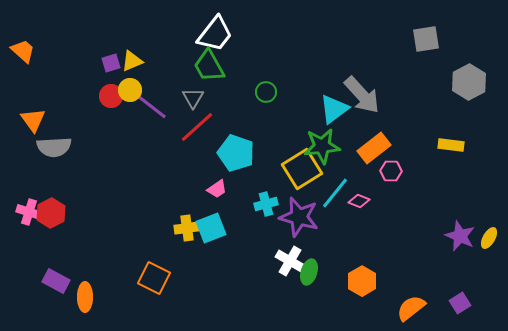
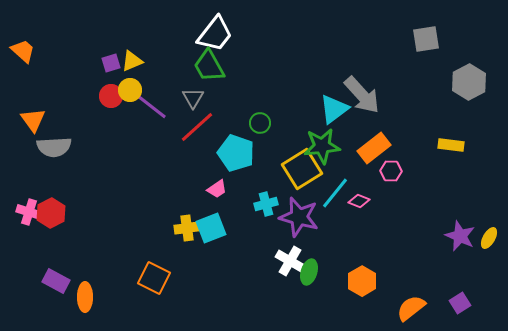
green circle at (266, 92): moved 6 px left, 31 px down
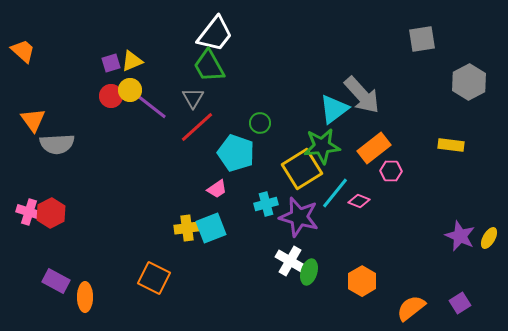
gray square at (426, 39): moved 4 px left
gray semicircle at (54, 147): moved 3 px right, 3 px up
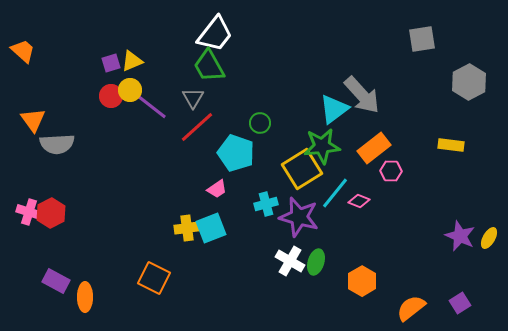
green ellipse at (309, 272): moved 7 px right, 10 px up
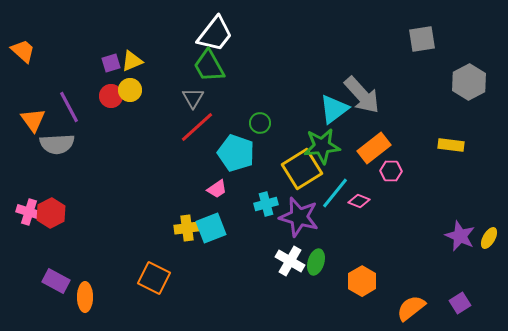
purple line at (152, 107): moved 83 px left; rotated 24 degrees clockwise
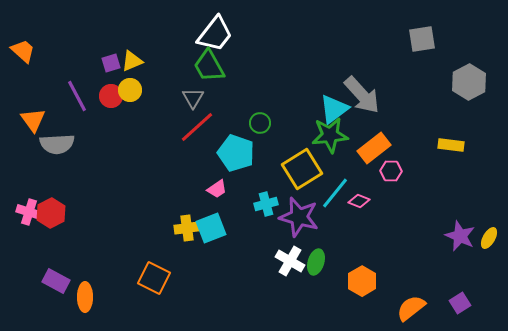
purple line at (69, 107): moved 8 px right, 11 px up
green star at (322, 146): moved 8 px right, 11 px up
